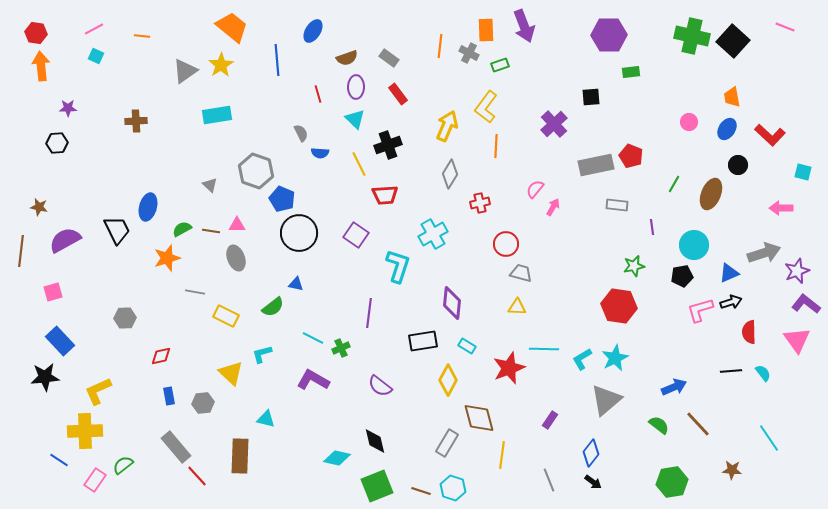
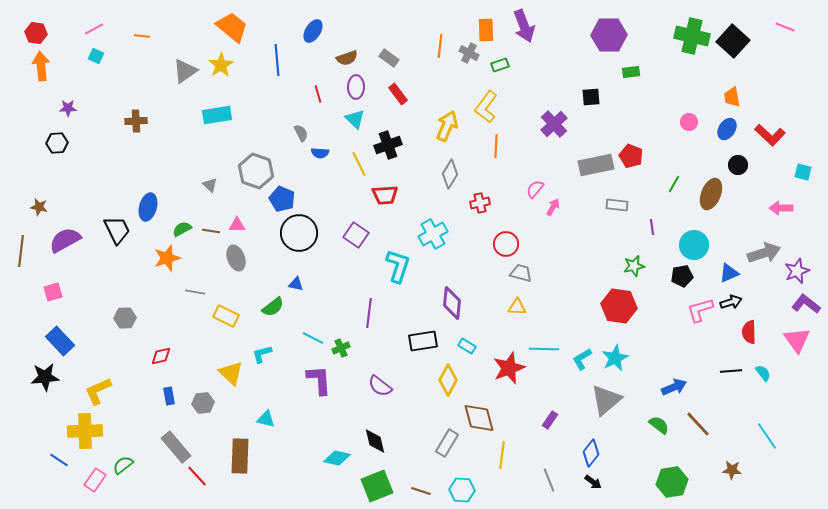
purple L-shape at (313, 380): moved 6 px right; rotated 56 degrees clockwise
cyan line at (769, 438): moved 2 px left, 2 px up
cyan hexagon at (453, 488): moved 9 px right, 2 px down; rotated 15 degrees counterclockwise
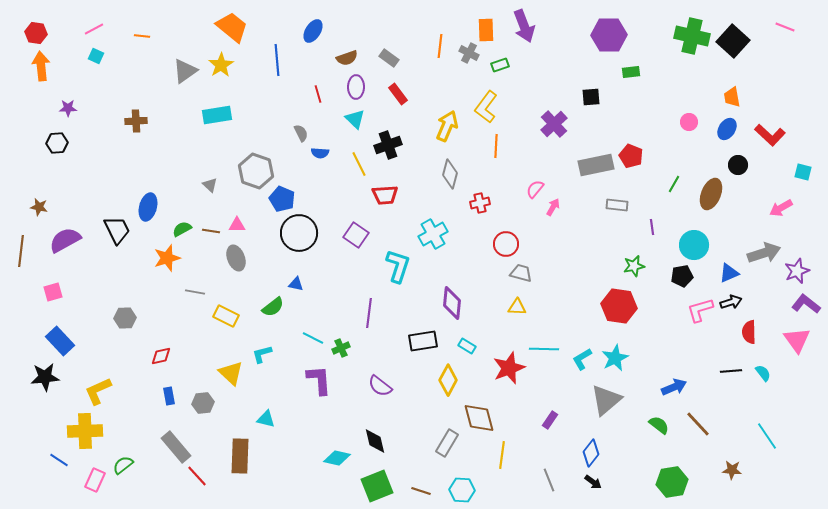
gray diamond at (450, 174): rotated 16 degrees counterclockwise
pink arrow at (781, 208): rotated 30 degrees counterclockwise
pink rectangle at (95, 480): rotated 10 degrees counterclockwise
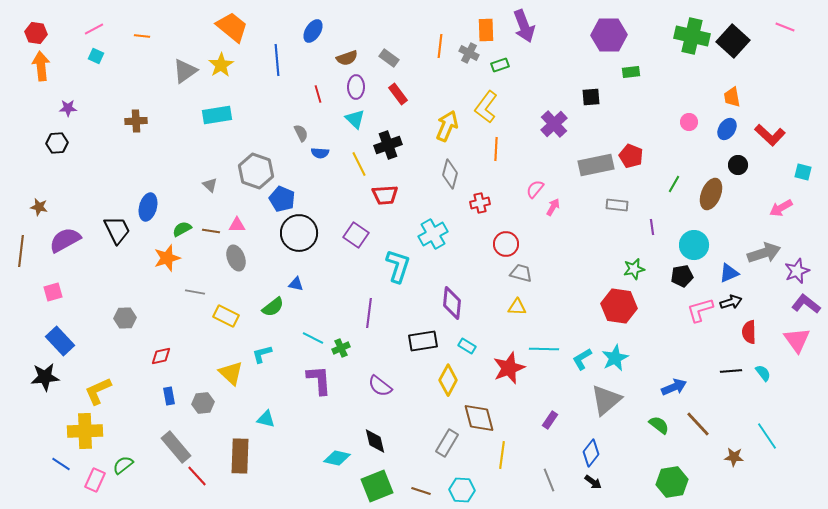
orange line at (496, 146): moved 3 px down
green star at (634, 266): moved 3 px down
blue line at (59, 460): moved 2 px right, 4 px down
brown star at (732, 470): moved 2 px right, 13 px up
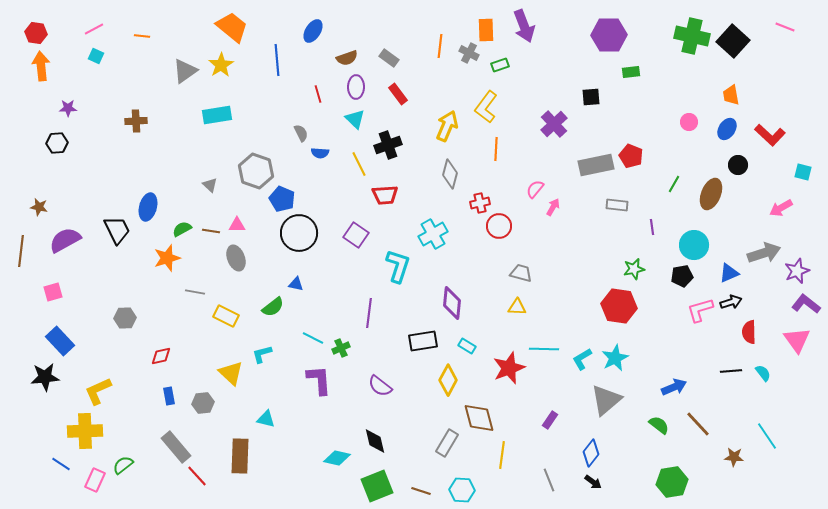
orange trapezoid at (732, 97): moved 1 px left, 2 px up
red circle at (506, 244): moved 7 px left, 18 px up
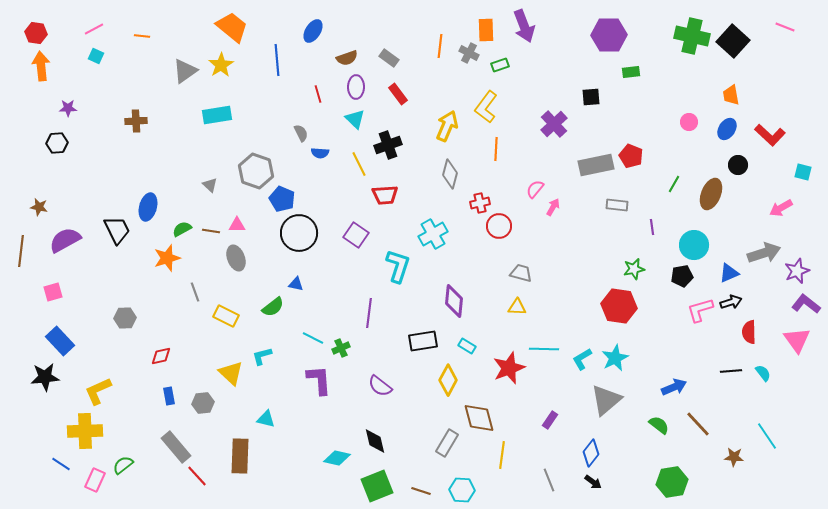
gray line at (195, 292): rotated 60 degrees clockwise
purple diamond at (452, 303): moved 2 px right, 2 px up
cyan L-shape at (262, 354): moved 2 px down
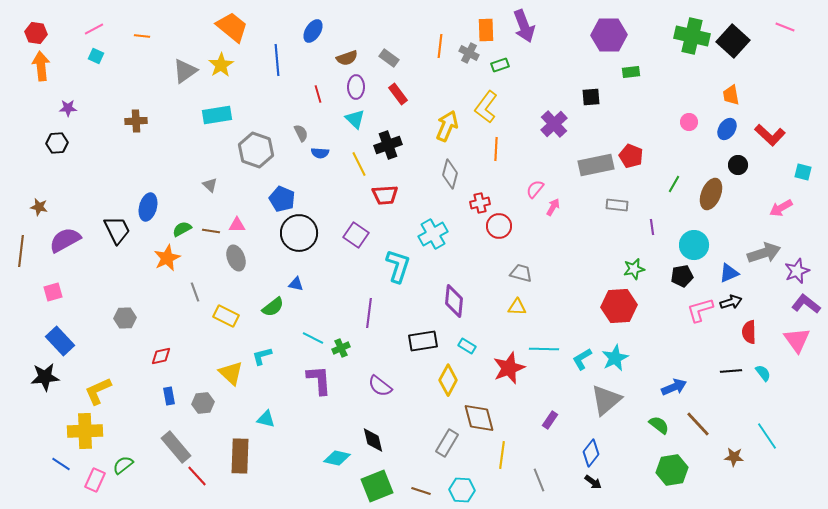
gray hexagon at (256, 171): moved 21 px up
orange star at (167, 258): rotated 8 degrees counterclockwise
red hexagon at (619, 306): rotated 12 degrees counterclockwise
black diamond at (375, 441): moved 2 px left, 1 px up
gray line at (549, 480): moved 10 px left
green hexagon at (672, 482): moved 12 px up
